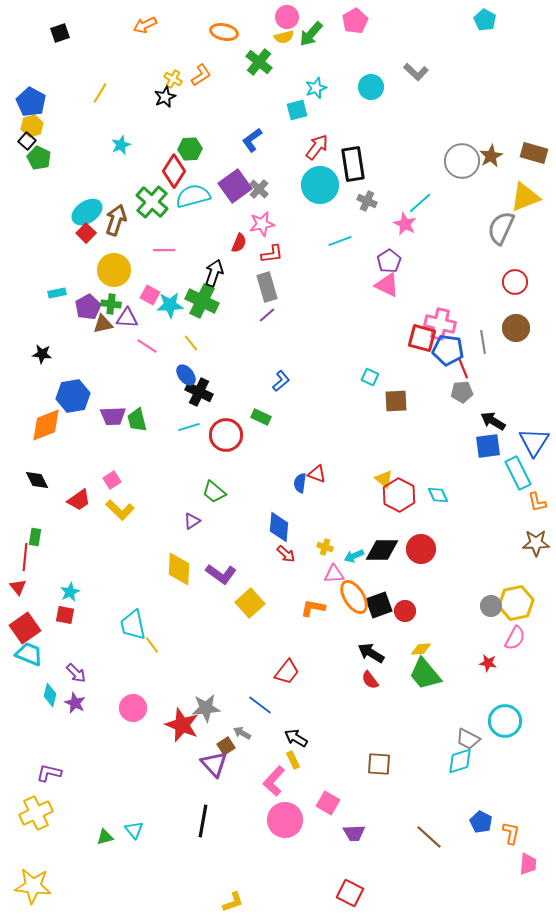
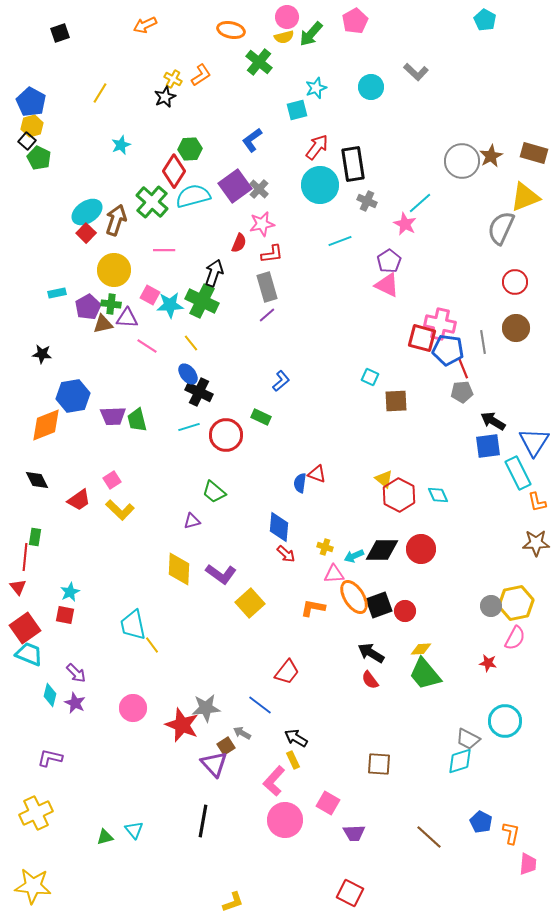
orange ellipse at (224, 32): moved 7 px right, 2 px up
blue ellipse at (186, 375): moved 2 px right, 1 px up
purple triangle at (192, 521): rotated 18 degrees clockwise
purple L-shape at (49, 773): moved 1 px right, 15 px up
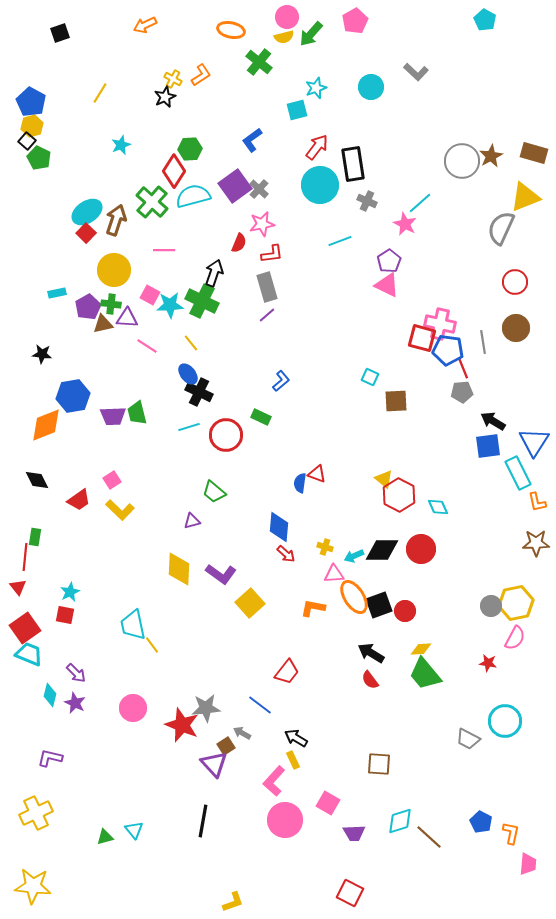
green trapezoid at (137, 420): moved 7 px up
cyan diamond at (438, 495): moved 12 px down
cyan diamond at (460, 761): moved 60 px left, 60 px down
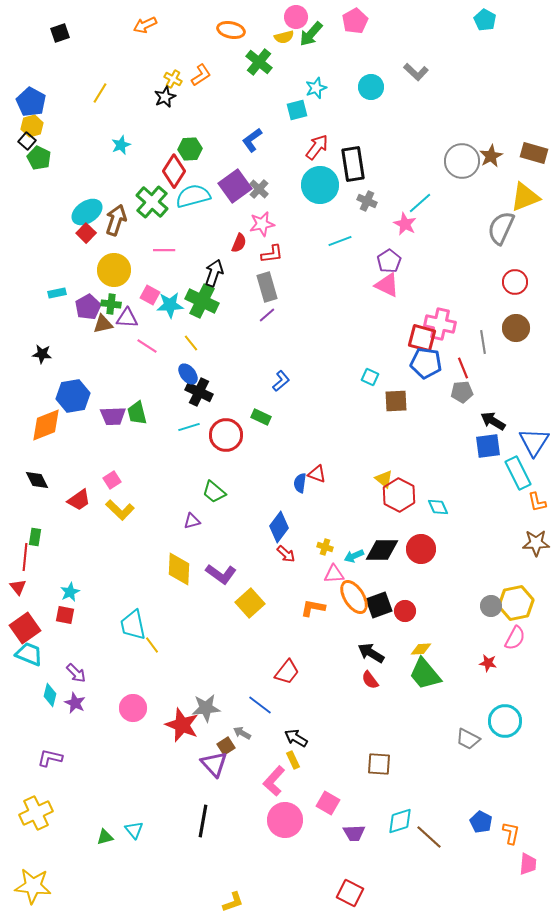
pink circle at (287, 17): moved 9 px right
blue pentagon at (448, 350): moved 22 px left, 13 px down
blue diamond at (279, 527): rotated 32 degrees clockwise
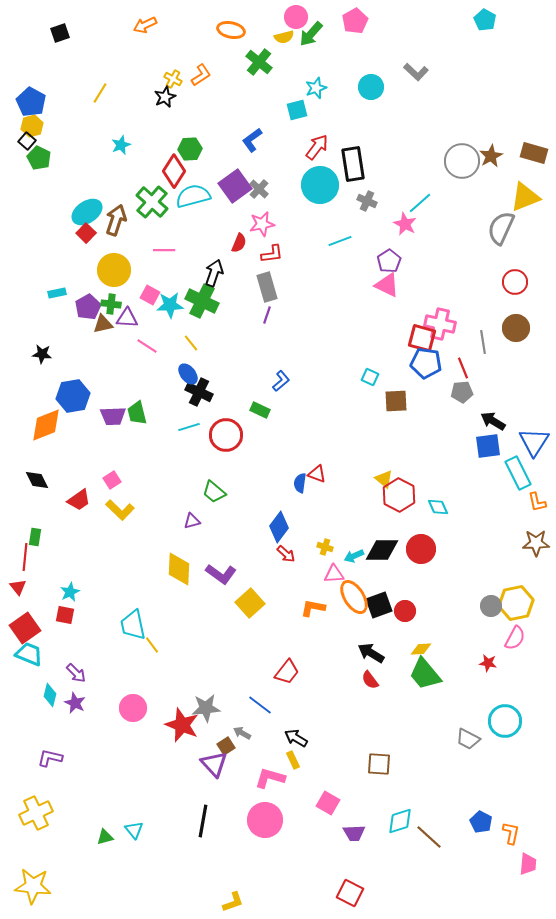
purple line at (267, 315): rotated 30 degrees counterclockwise
green rectangle at (261, 417): moved 1 px left, 7 px up
pink L-shape at (274, 781): moved 4 px left, 3 px up; rotated 64 degrees clockwise
pink circle at (285, 820): moved 20 px left
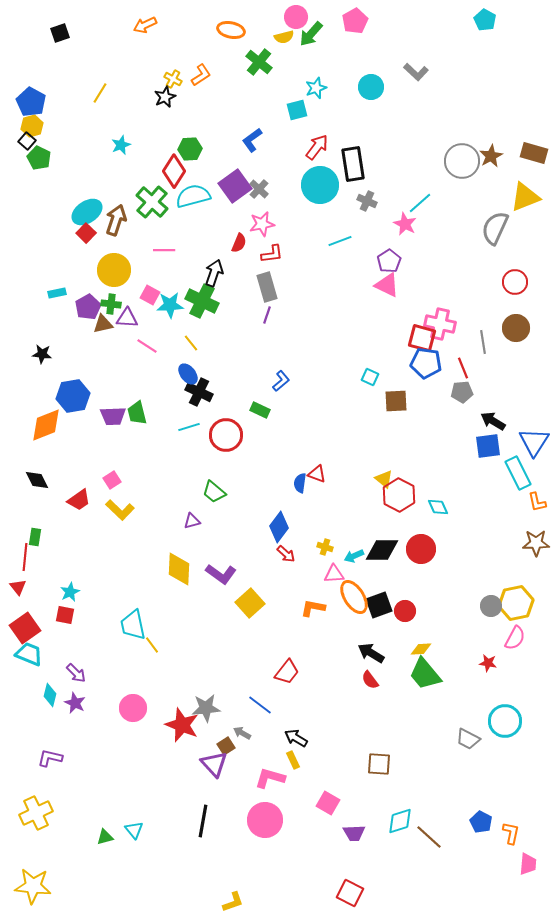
gray semicircle at (501, 228): moved 6 px left
